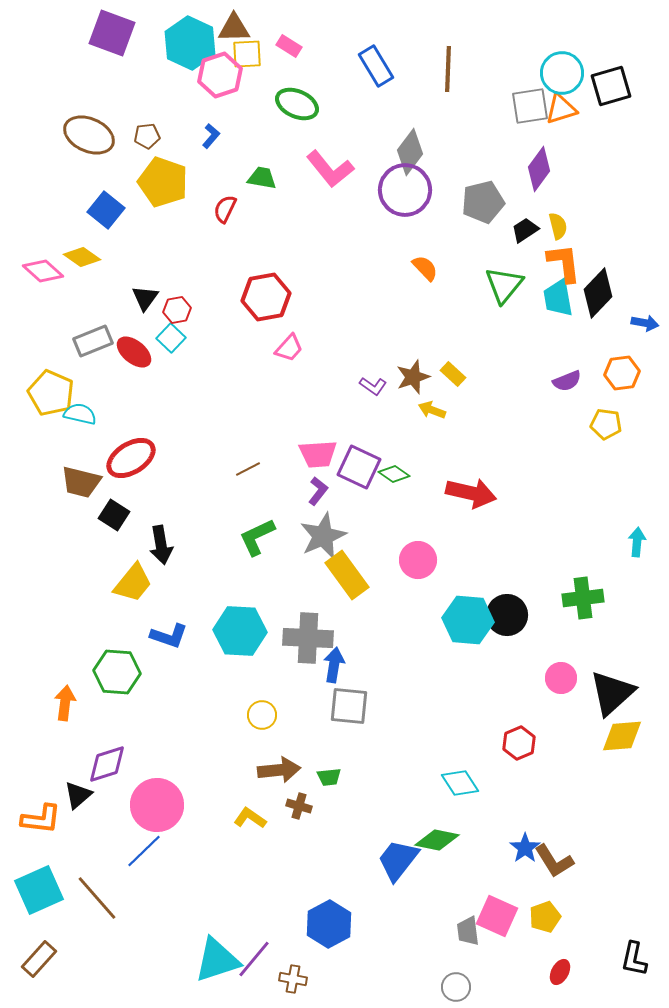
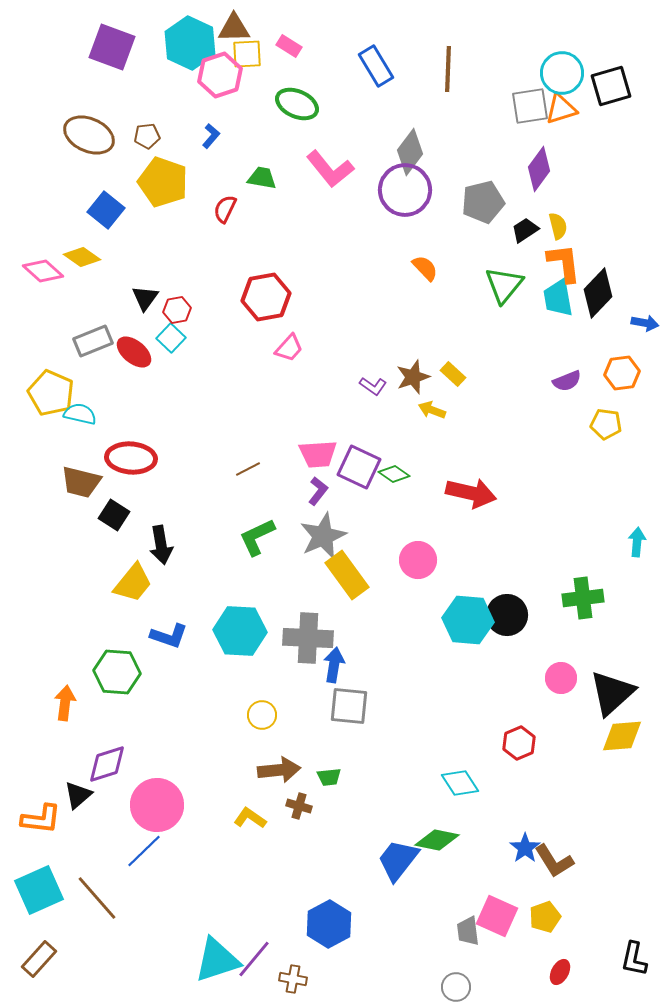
purple square at (112, 33): moved 14 px down
red ellipse at (131, 458): rotated 36 degrees clockwise
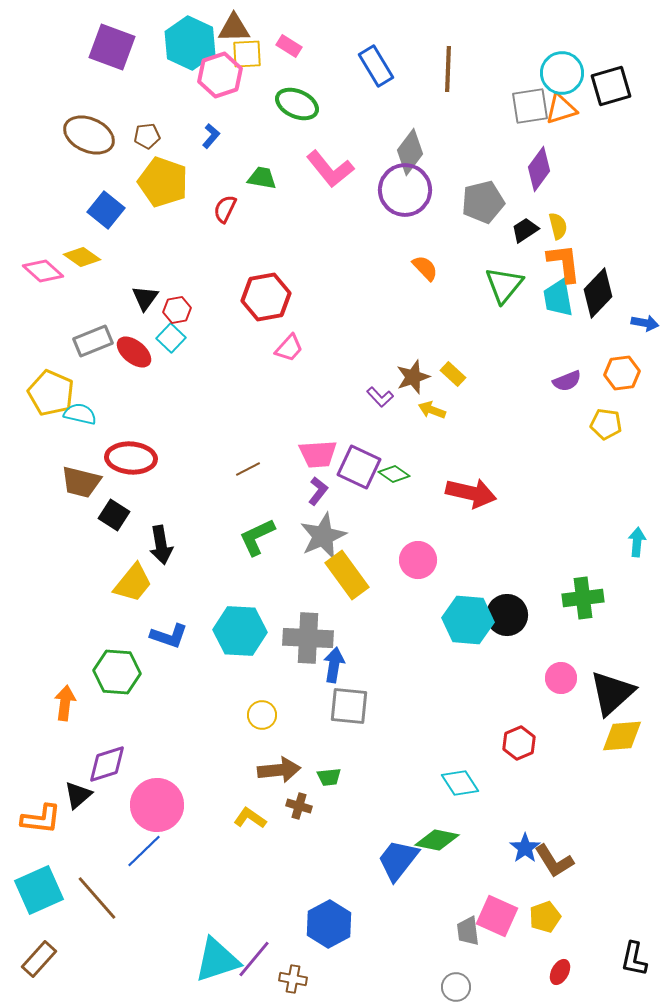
purple L-shape at (373, 386): moved 7 px right, 11 px down; rotated 12 degrees clockwise
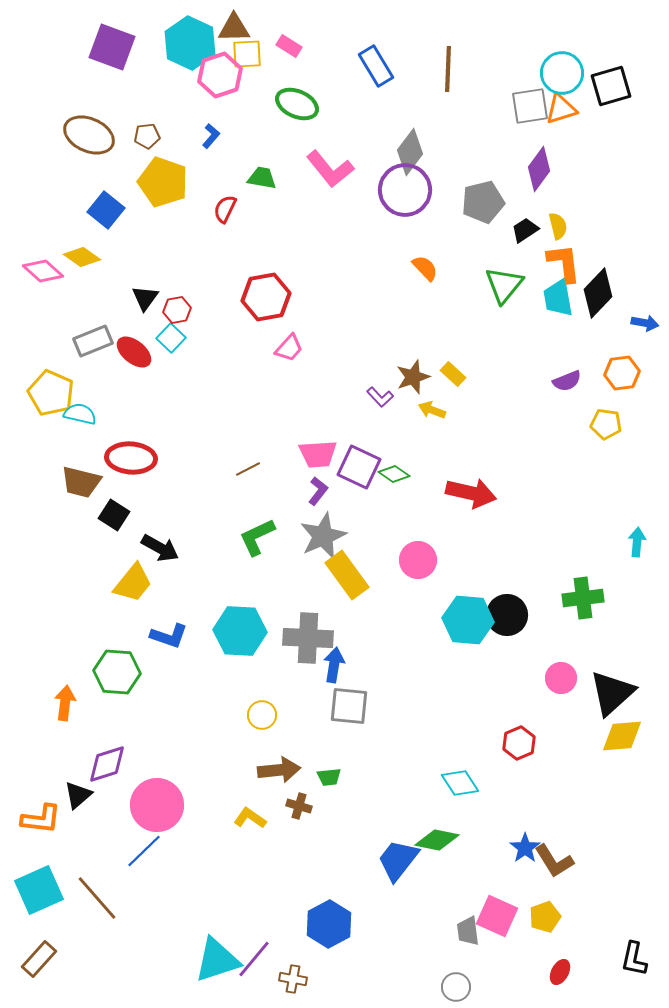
black arrow at (161, 545): moved 1 px left, 3 px down; rotated 51 degrees counterclockwise
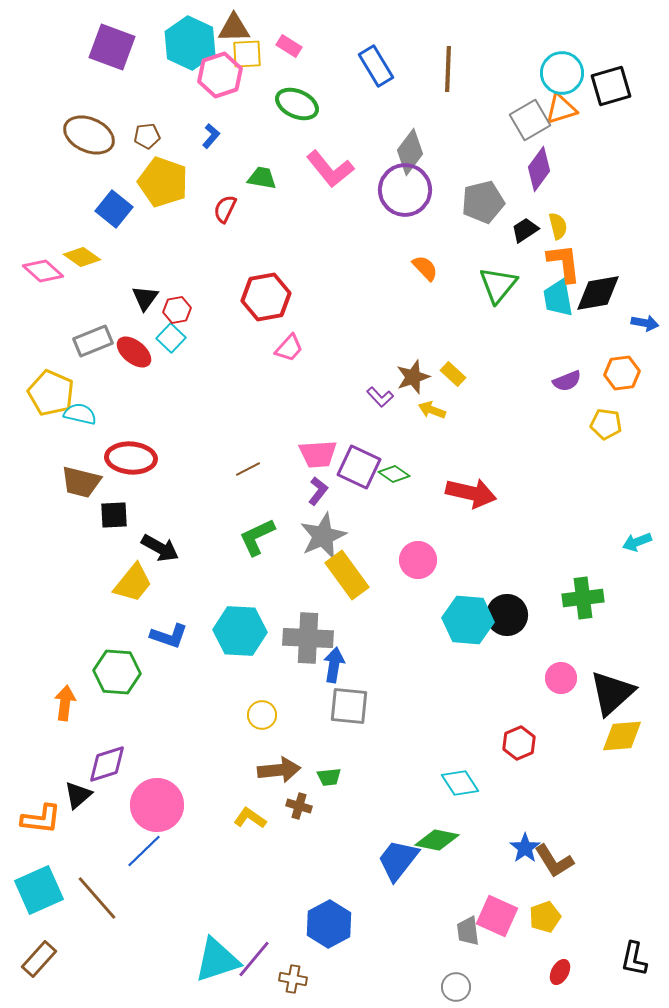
gray square at (530, 106): moved 14 px down; rotated 21 degrees counterclockwise
blue square at (106, 210): moved 8 px right, 1 px up
green triangle at (504, 285): moved 6 px left
black diamond at (598, 293): rotated 36 degrees clockwise
black square at (114, 515): rotated 36 degrees counterclockwise
cyan arrow at (637, 542): rotated 116 degrees counterclockwise
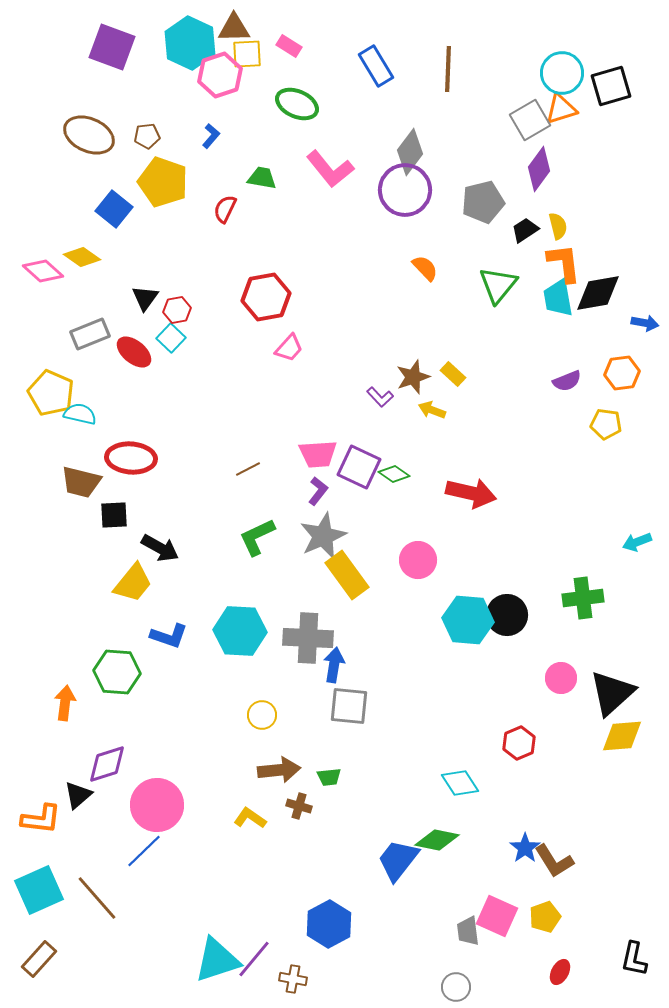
gray rectangle at (93, 341): moved 3 px left, 7 px up
